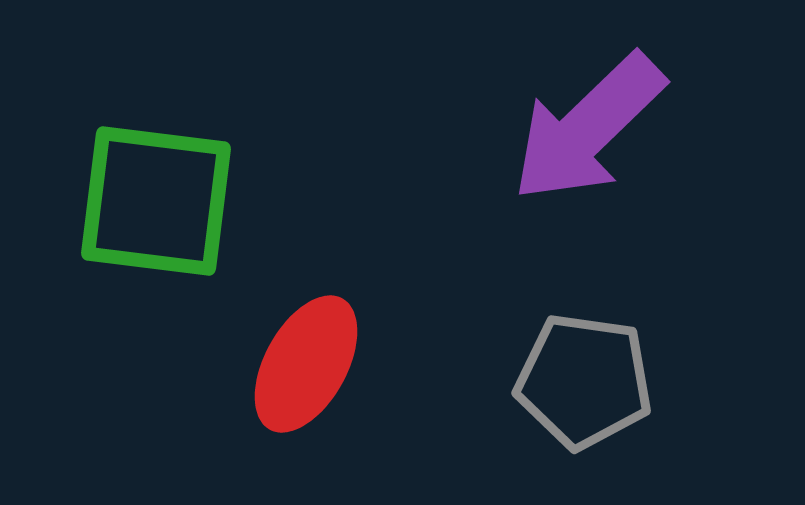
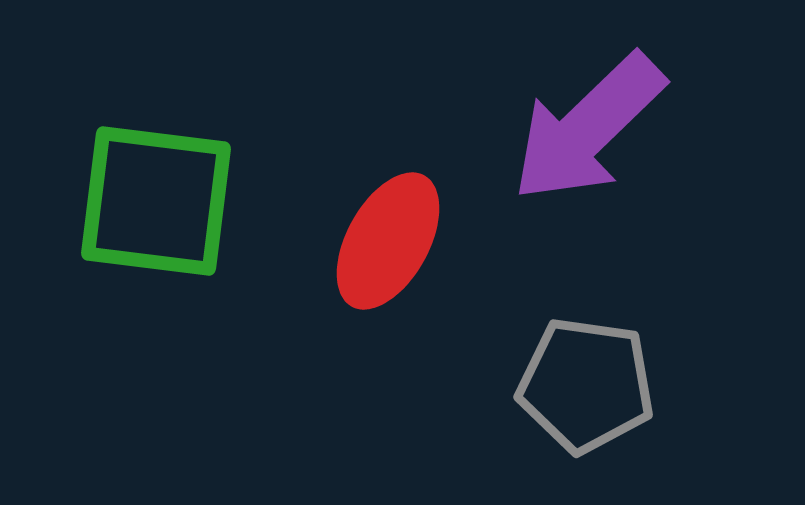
red ellipse: moved 82 px right, 123 px up
gray pentagon: moved 2 px right, 4 px down
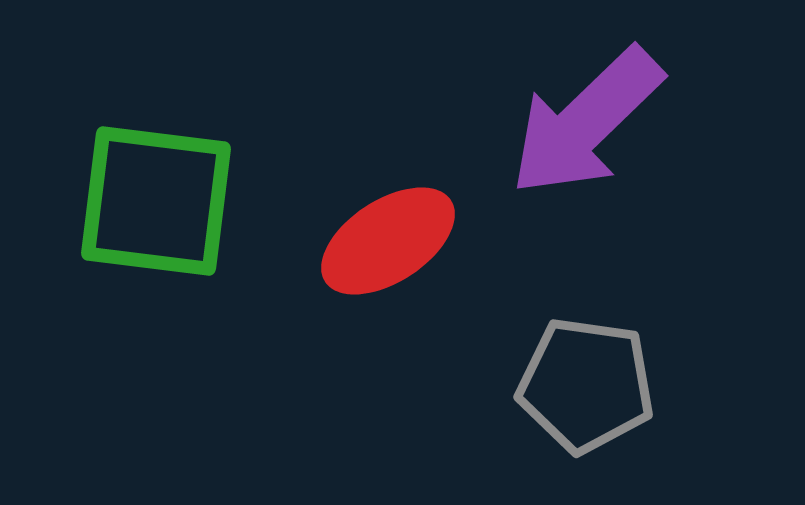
purple arrow: moved 2 px left, 6 px up
red ellipse: rotated 28 degrees clockwise
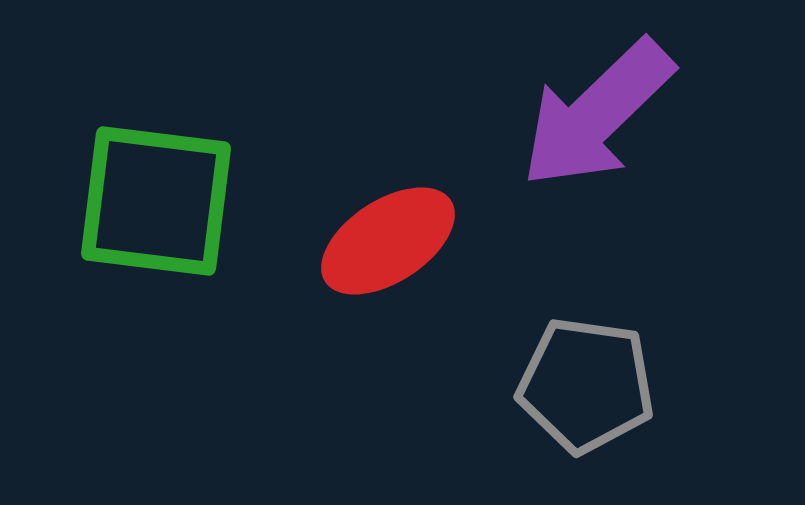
purple arrow: moved 11 px right, 8 px up
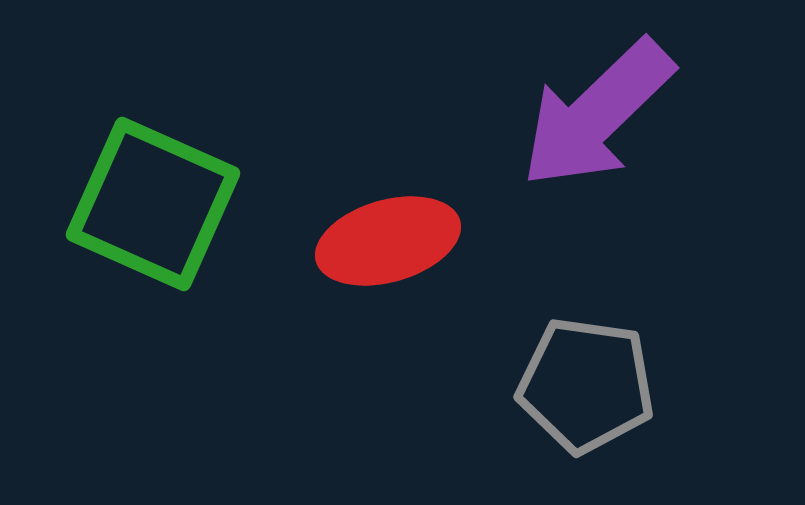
green square: moved 3 px left, 3 px down; rotated 17 degrees clockwise
red ellipse: rotated 17 degrees clockwise
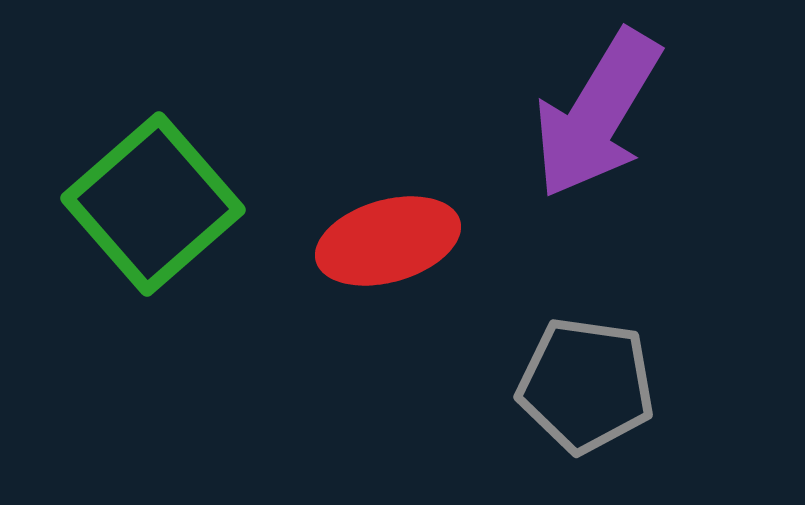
purple arrow: rotated 15 degrees counterclockwise
green square: rotated 25 degrees clockwise
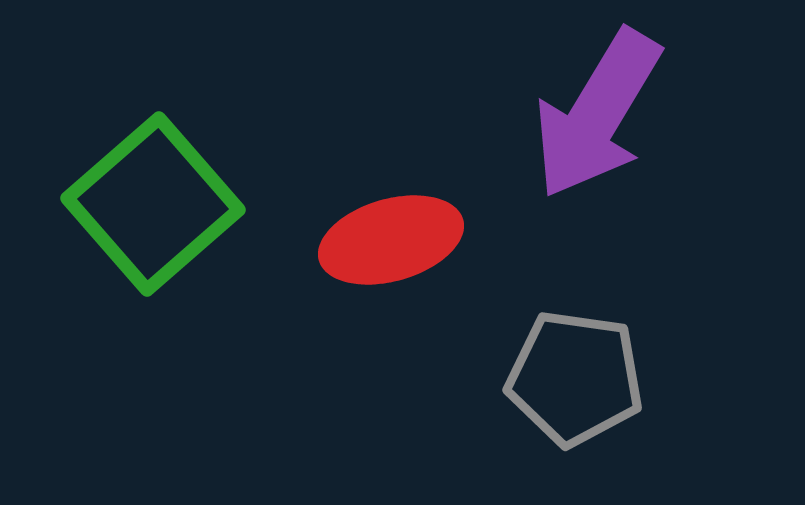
red ellipse: moved 3 px right, 1 px up
gray pentagon: moved 11 px left, 7 px up
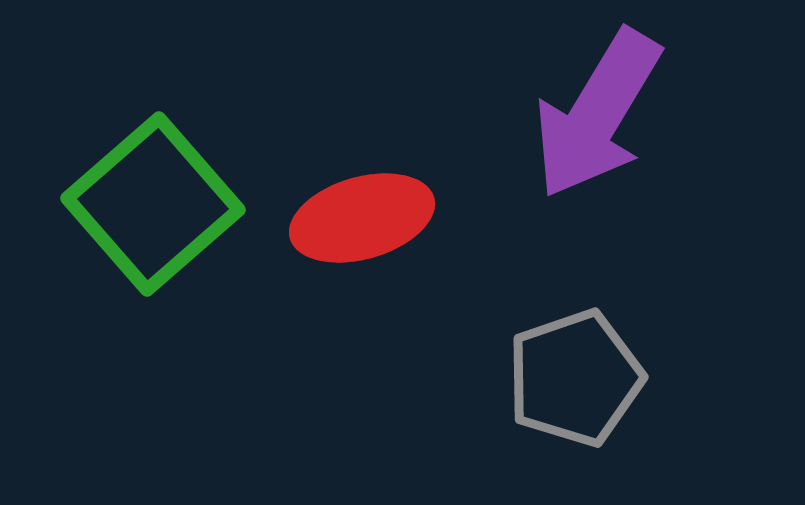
red ellipse: moved 29 px left, 22 px up
gray pentagon: rotated 27 degrees counterclockwise
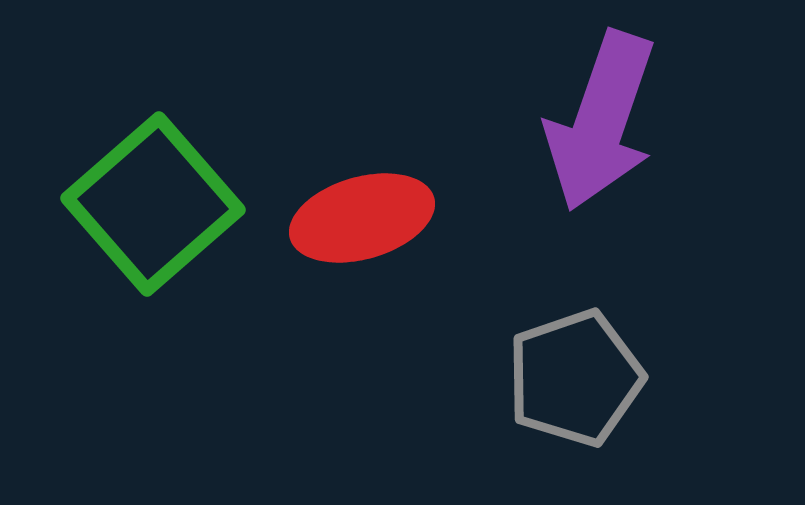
purple arrow: moved 4 px right, 7 px down; rotated 12 degrees counterclockwise
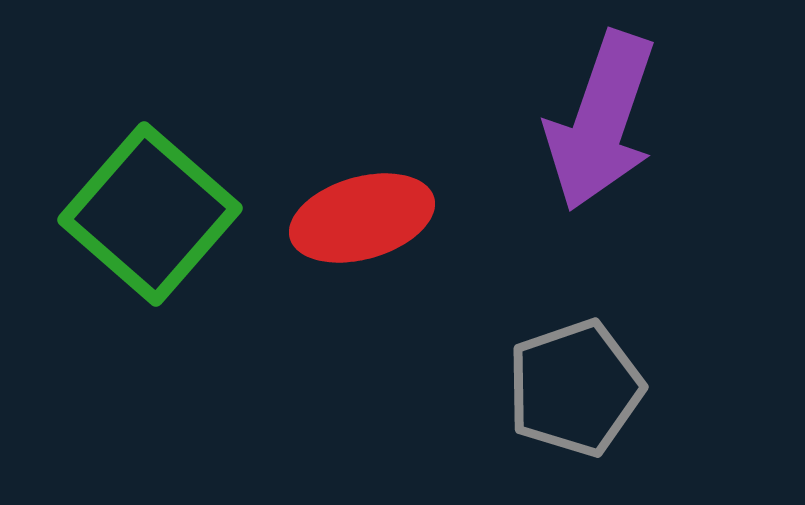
green square: moved 3 px left, 10 px down; rotated 8 degrees counterclockwise
gray pentagon: moved 10 px down
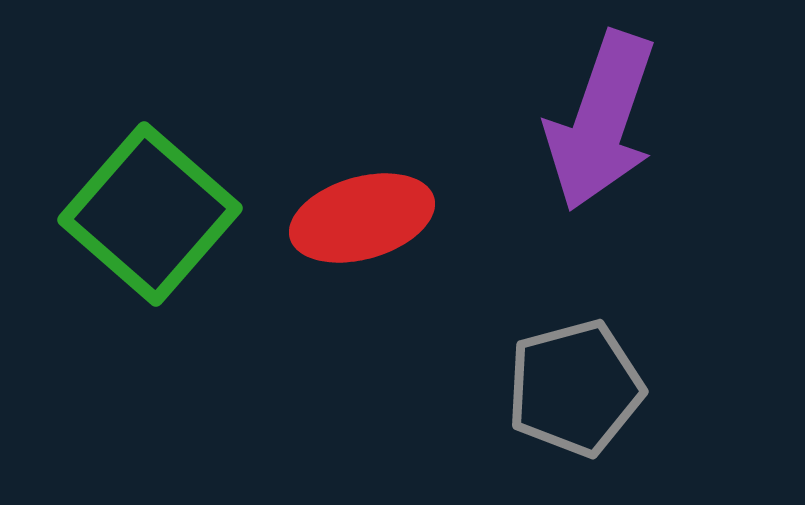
gray pentagon: rotated 4 degrees clockwise
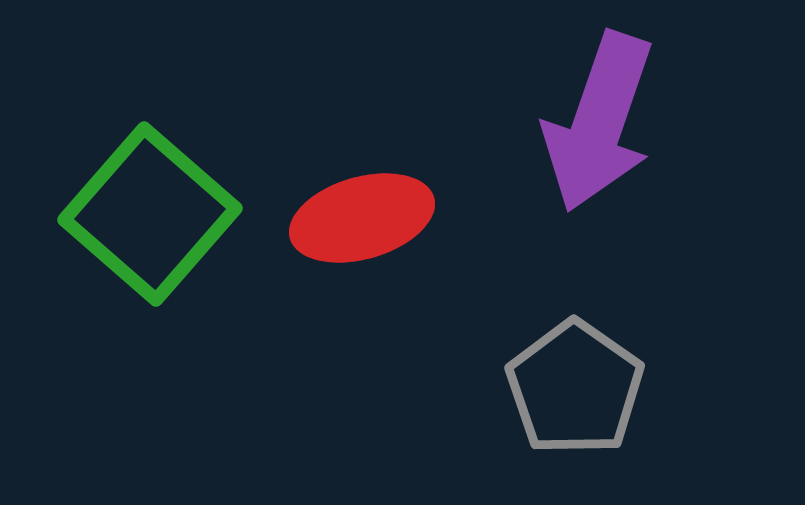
purple arrow: moved 2 px left, 1 px down
gray pentagon: rotated 22 degrees counterclockwise
